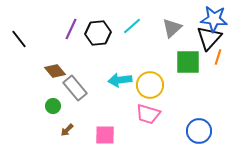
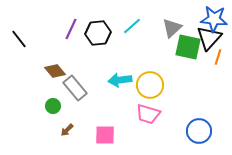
green square: moved 15 px up; rotated 12 degrees clockwise
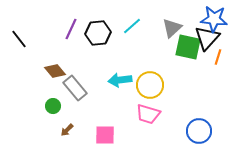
black triangle: moved 2 px left
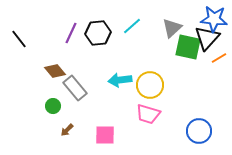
purple line: moved 4 px down
orange line: moved 1 px right, 1 px down; rotated 42 degrees clockwise
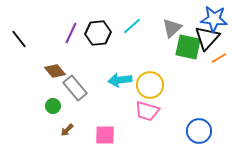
pink trapezoid: moved 1 px left, 3 px up
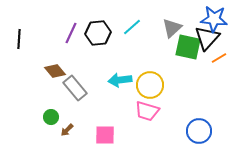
cyan line: moved 1 px down
black line: rotated 42 degrees clockwise
green circle: moved 2 px left, 11 px down
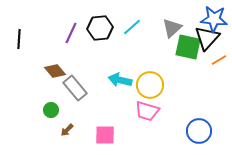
black hexagon: moved 2 px right, 5 px up
orange line: moved 2 px down
cyan arrow: rotated 20 degrees clockwise
green circle: moved 7 px up
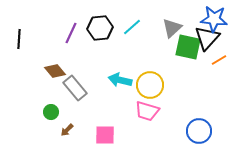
green circle: moved 2 px down
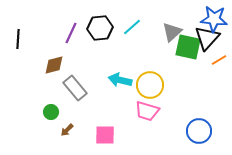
gray triangle: moved 4 px down
black line: moved 1 px left
brown diamond: moved 1 px left, 6 px up; rotated 65 degrees counterclockwise
